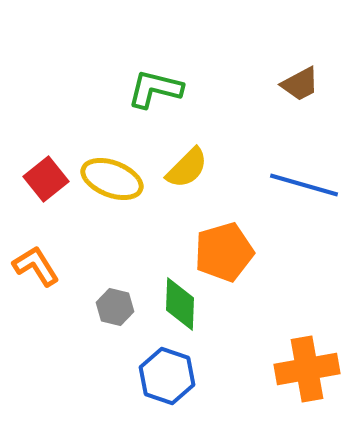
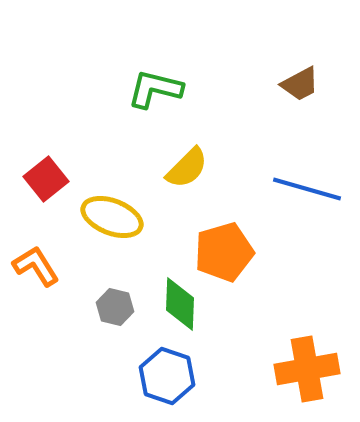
yellow ellipse: moved 38 px down
blue line: moved 3 px right, 4 px down
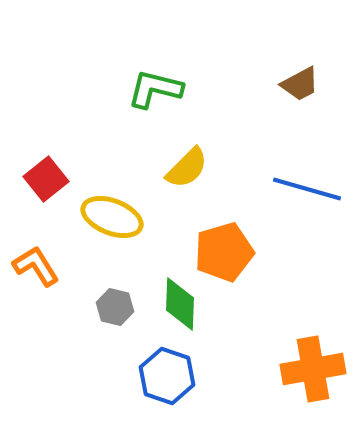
orange cross: moved 6 px right
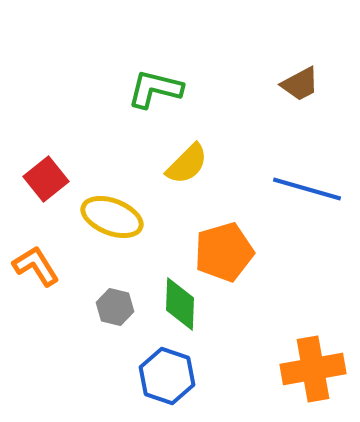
yellow semicircle: moved 4 px up
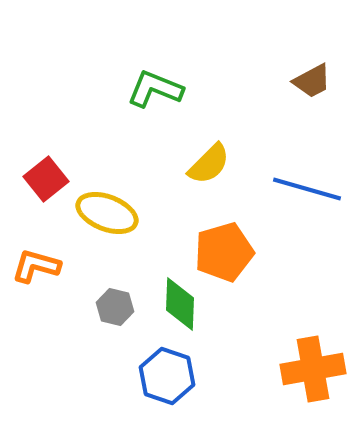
brown trapezoid: moved 12 px right, 3 px up
green L-shape: rotated 8 degrees clockwise
yellow semicircle: moved 22 px right
yellow ellipse: moved 5 px left, 4 px up
orange L-shape: rotated 42 degrees counterclockwise
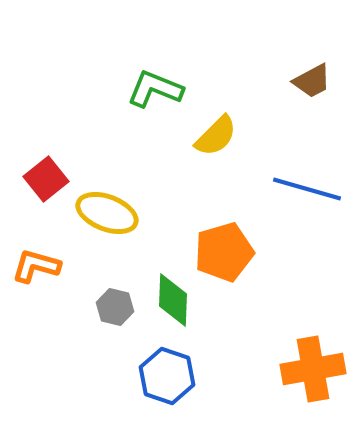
yellow semicircle: moved 7 px right, 28 px up
green diamond: moved 7 px left, 4 px up
